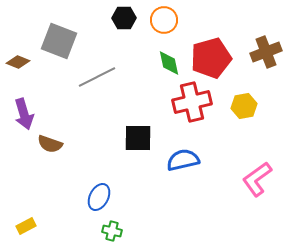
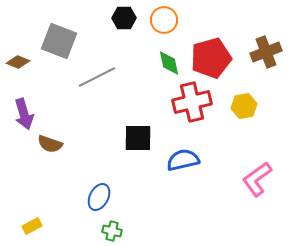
yellow rectangle: moved 6 px right
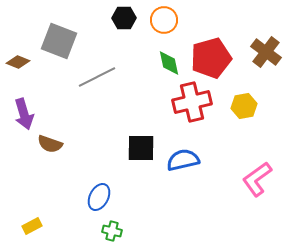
brown cross: rotated 32 degrees counterclockwise
black square: moved 3 px right, 10 px down
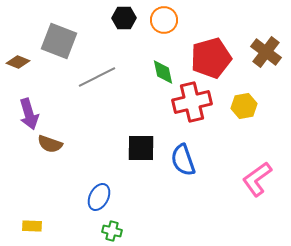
green diamond: moved 6 px left, 9 px down
purple arrow: moved 5 px right
blue semicircle: rotated 96 degrees counterclockwise
yellow rectangle: rotated 30 degrees clockwise
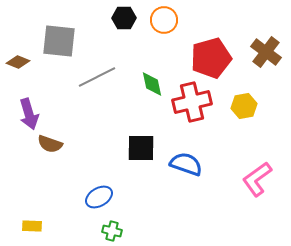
gray square: rotated 15 degrees counterclockwise
green diamond: moved 11 px left, 12 px down
blue semicircle: moved 3 px right, 4 px down; rotated 128 degrees clockwise
blue ellipse: rotated 32 degrees clockwise
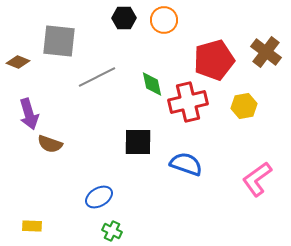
red pentagon: moved 3 px right, 2 px down
red cross: moved 4 px left
black square: moved 3 px left, 6 px up
green cross: rotated 12 degrees clockwise
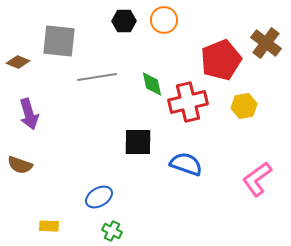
black hexagon: moved 3 px down
brown cross: moved 9 px up
red pentagon: moved 7 px right; rotated 6 degrees counterclockwise
gray line: rotated 18 degrees clockwise
brown semicircle: moved 30 px left, 21 px down
yellow rectangle: moved 17 px right
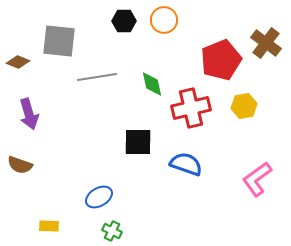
red cross: moved 3 px right, 6 px down
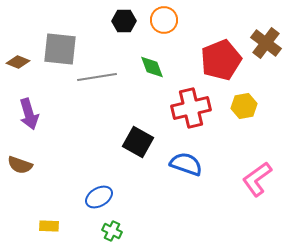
gray square: moved 1 px right, 8 px down
green diamond: moved 17 px up; rotated 8 degrees counterclockwise
black square: rotated 28 degrees clockwise
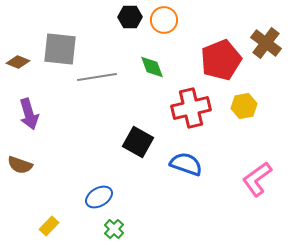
black hexagon: moved 6 px right, 4 px up
yellow rectangle: rotated 48 degrees counterclockwise
green cross: moved 2 px right, 2 px up; rotated 18 degrees clockwise
